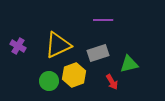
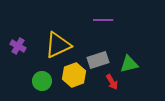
gray rectangle: moved 7 px down
green circle: moved 7 px left
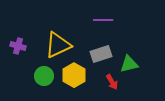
purple cross: rotated 14 degrees counterclockwise
gray rectangle: moved 3 px right, 6 px up
yellow hexagon: rotated 10 degrees counterclockwise
green circle: moved 2 px right, 5 px up
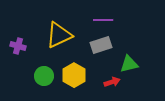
yellow triangle: moved 1 px right, 10 px up
gray rectangle: moved 9 px up
red arrow: rotated 77 degrees counterclockwise
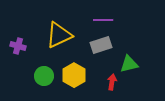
red arrow: rotated 63 degrees counterclockwise
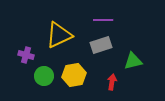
purple cross: moved 8 px right, 9 px down
green triangle: moved 4 px right, 3 px up
yellow hexagon: rotated 20 degrees clockwise
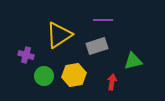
yellow triangle: rotated 8 degrees counterclockwise
gray rectangle: moved 4 px left, 1 px down
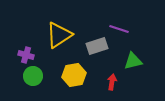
purple line: moved 16 px right, 9 px down; rotated 18 degrees clockwise
green circle: moved 11 px left
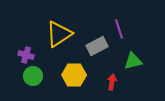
purple line: rotated 54 degrees clockwise
yellow triangle: moved 1 px up
gray rectangle: rotated 10 degrees counterclockwise
yellow hexagon: rotated 10 degrees clockwise
